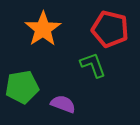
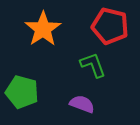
red pentagon: moved 3 px up
green pentagon: moved 5 px down; rotated 24 degrees clockwise
purple semicircle: moved 19 px right
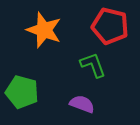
orange star: moved 1 px right, 1 px down; rotated 18 degrees counterclockwise
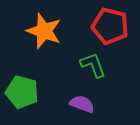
orange star: moved 1 px down
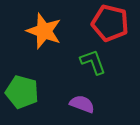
red pentagon: moved 3 px up
green L-shape: moved 3 px up
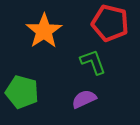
orange star: rotated 18 degrees clockwise
purple semicircle: moved 2 px right, 5 px up; rotated 45 degrees counterclockwise
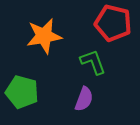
red pentagon: moved 3 px right
orange star: moved 5 px down; rotated 24 degrees clockwise
purple semicircle: rotated 135 degrees clockwise
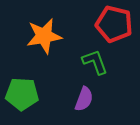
red pentagon: moved 1 px right, 1 px down
green L-shape: moved 2 px right
green pentagon: moved 2 px down; rotated 12 degrees counterclockwise
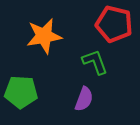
green pentagon: moved 1 px left, 2 px up
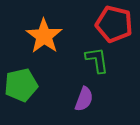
orange star: rotated 27 degrees counterclockwise
green L-shape: moved 2 px right, 2 px up; rotated 12 degrees clockwise
green pentagon: moved 7 px up; rotated 16 degrees counterclockwise
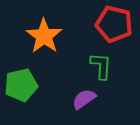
green L-shape: moved 4 px right, 6 px down; rotated 12 degrees clockwise
purple semicircle: rotated 145 degrees counterclockwise
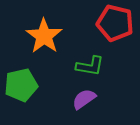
red pentagon: moved 1 px right, 1 px up
green L-shape: moved 11 px left; rotated 96 degrees clockwise
